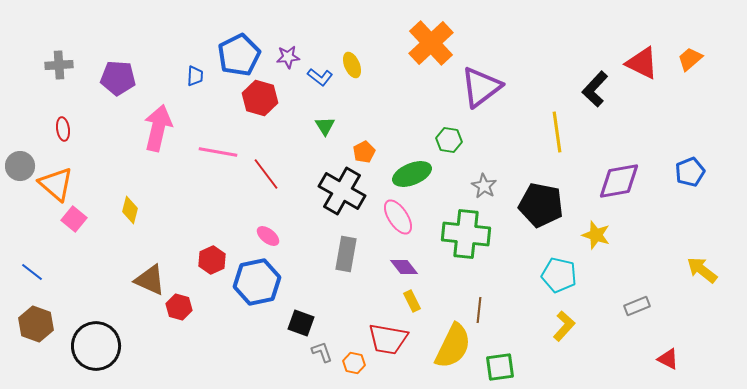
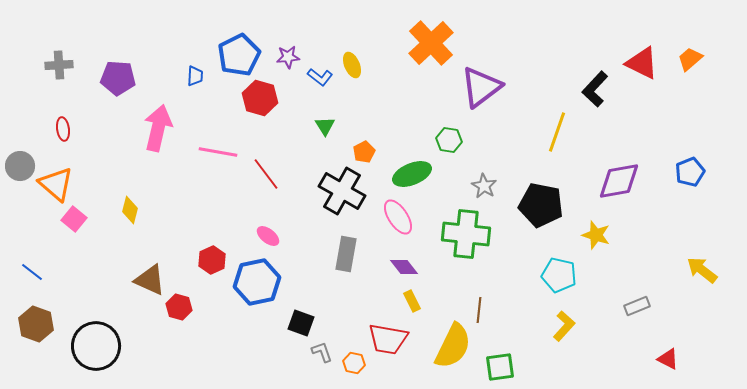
yellow line at (557, 132): rotated 27 degrees clockwise
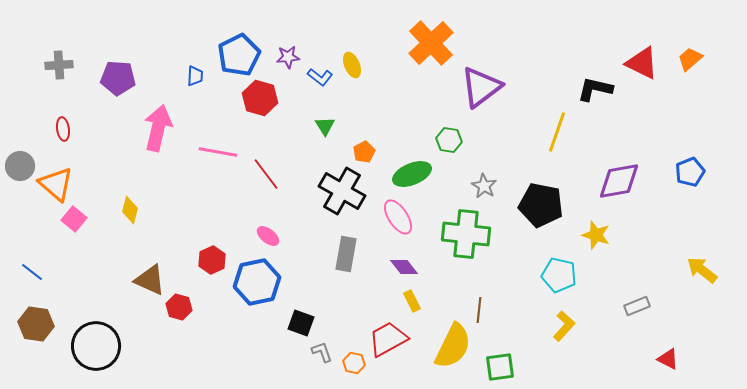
black L-shape at (595, 89): rotated 60 degrees clockwise
brown hexagon at (36, 324): rotated 12 degrees counterclockwise
red trapezoid at (388, 339): rotated 141 degrees clockwise
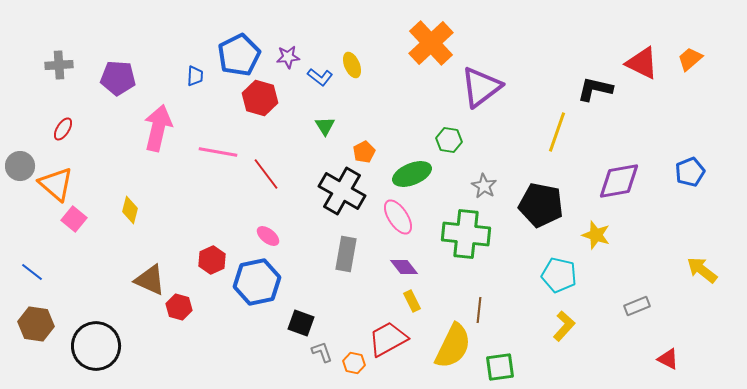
red ellipse at (63, 129): rotated 40 degrees clockwise
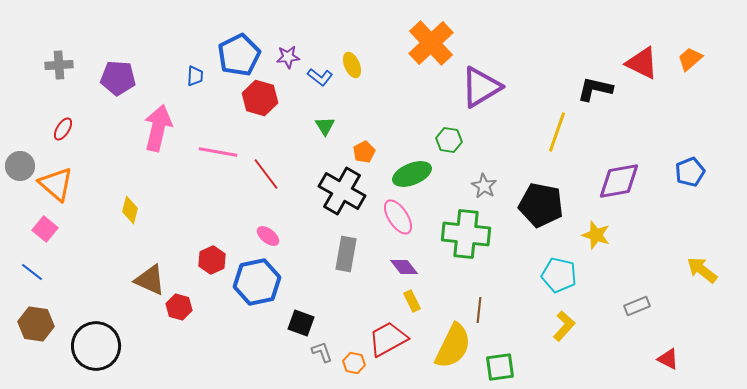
purple triangle at (481, 87): rotated 6 degrees clockwise
pink square at (74, 219): moved 29 px left, 10 px down
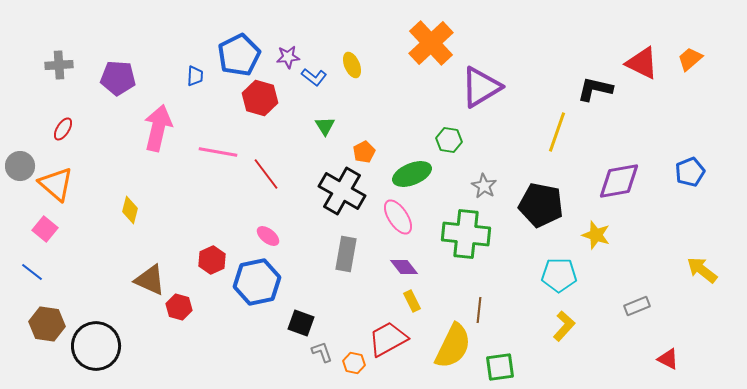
blue L-shape at (320, 77): moved 6 px left
cyan pentagon at (559, 275): rotated 12 degrees counterclockwise
brown hexagon at (36, 324): moved 11 px right
